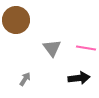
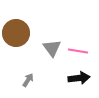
brown circle: moved 13 px down
pink line: moved 8 px left, 3 px down
gray arrow: moved 3 px right, 1 px down
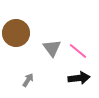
pink line: rotated 30 degrees clockwise
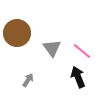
brown circle: moved 1 px right
pink line: moved 4 px right
black arrow: moved 1 px left, 1 px up; rotated 105 degrees counterclockwise
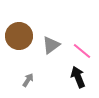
brown circle: moved 2 px right, 3 px down
gray triangle: moved 1 px left, 3 px up; rotated 30 degrees clockwise
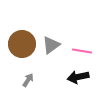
brown circle: moved 3 px right, 8 px down
pink line: rotated 30 degrees counterclockwise
black arrow: rotated 80 degrees counterclockwise
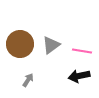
brown circle: moved 2 px left
black arrow: moved 1 px right, 1 px up
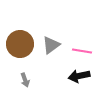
gray arrow: moved 3 px left; rotated 128 degrees clockwise
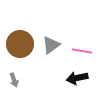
black arrow: moved 2 px left, 2 px down
gray arrow: moved 11 px left
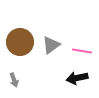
brown circle: moved 2 px up
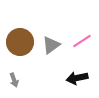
pink line: moved 10 px up; rotated 42 degrees counterclockwise
